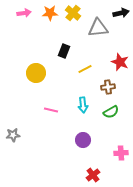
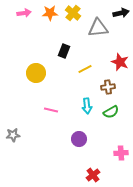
cyan arrow: moved 4 px right, 1 px down
purple circle: moved 4 px left, 1 px up
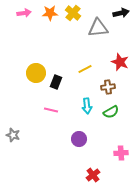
black rectangle: moved 8 px left, 31 px down
gray star: rotated 24 degrees clockwise
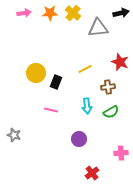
gray star: moved 1 px right
red cross: moved 1 px left, 2 px up
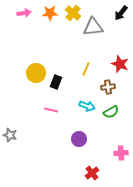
black arrow: rotated 140 degrees clockwise
gray triangle: moved 5 px left, 1 px up
red star: moved 2 px down
yellow line: moved 1 px right; rotated 40 degrees counterclockwise
cyan arrow: rotated 63 degrees counterclockwise
gray star: moved 4 px left
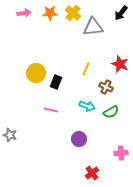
brown cross: moved 2 px left; rotated 32 degrees clockwise
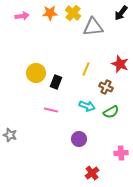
pink arrow: moved 2 px left, 3 px down
